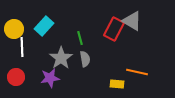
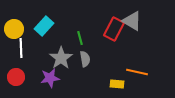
white line: moved 1 px left, 1 px down
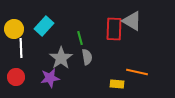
red rectangle: rotated 25 degrees counterclockwise
gray semicircle: moved 2 px right, 2 px up
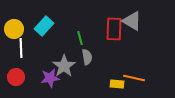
gray star: moved 3 px right, 8 px down
orange line: moved 3 px left, 6 px down
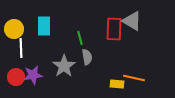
cyan rectangle: rotated 42 degrees counterclockwise
purple star: moved 17 px left, 3 px up
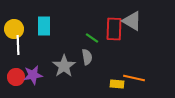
green line: moved 12 px right; rotated 40 degrees counterclockwise
white line: moved 3 px left, 3 px up
